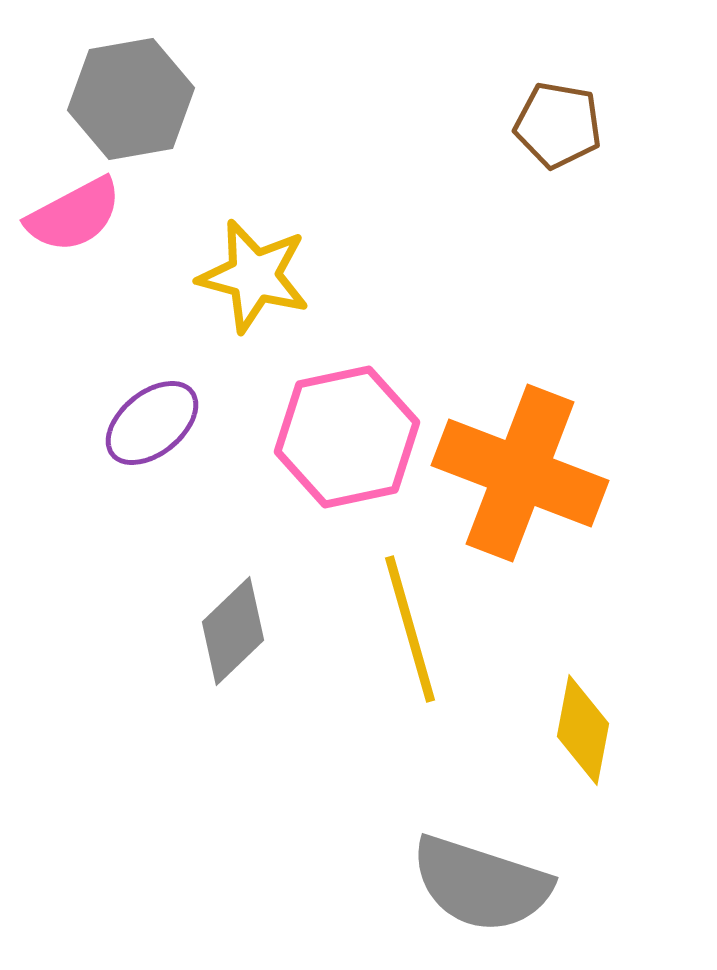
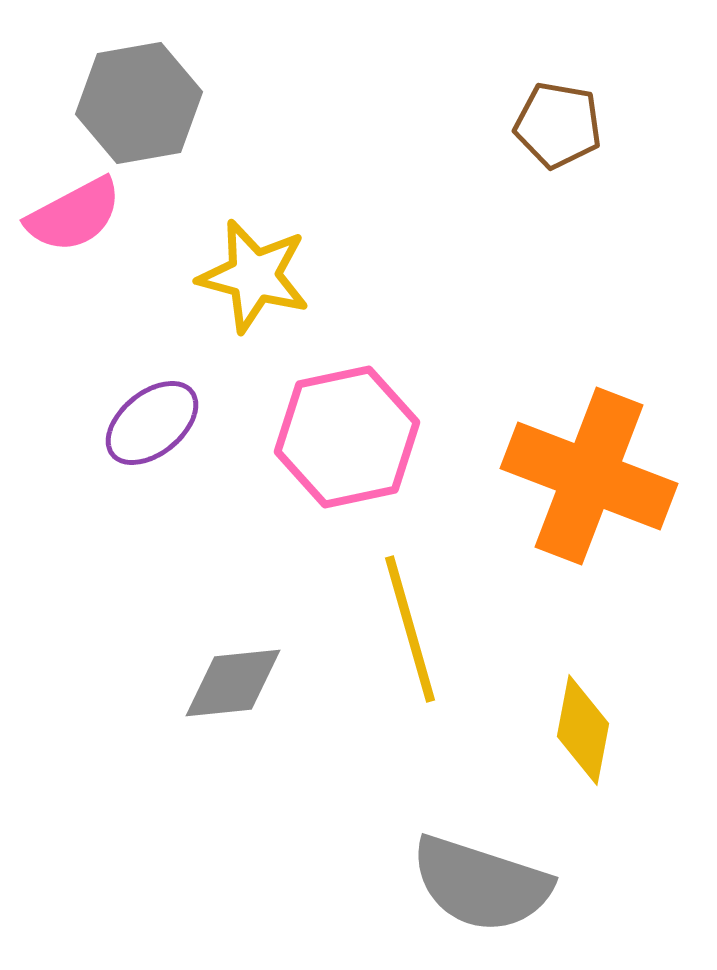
gray hexagon: moved 8 px right, 4 px down
orange cross: moved 69 px right, 3 px down
gray diamond: moved 52 px down; rotated 38 degrees clockwise
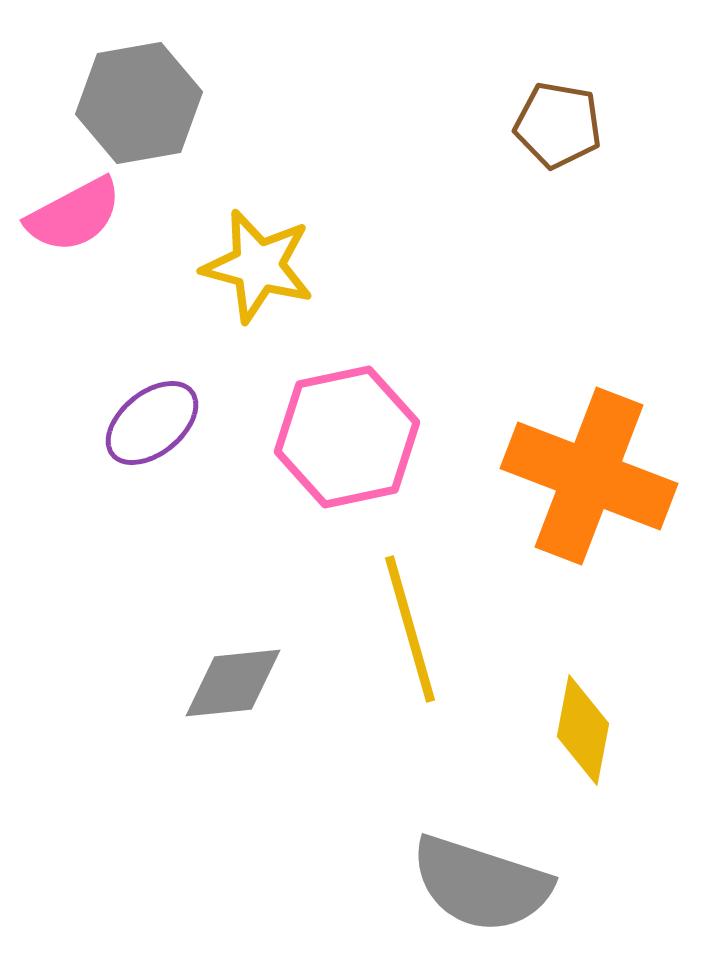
yellow star: moved 4 px right, 10 px up
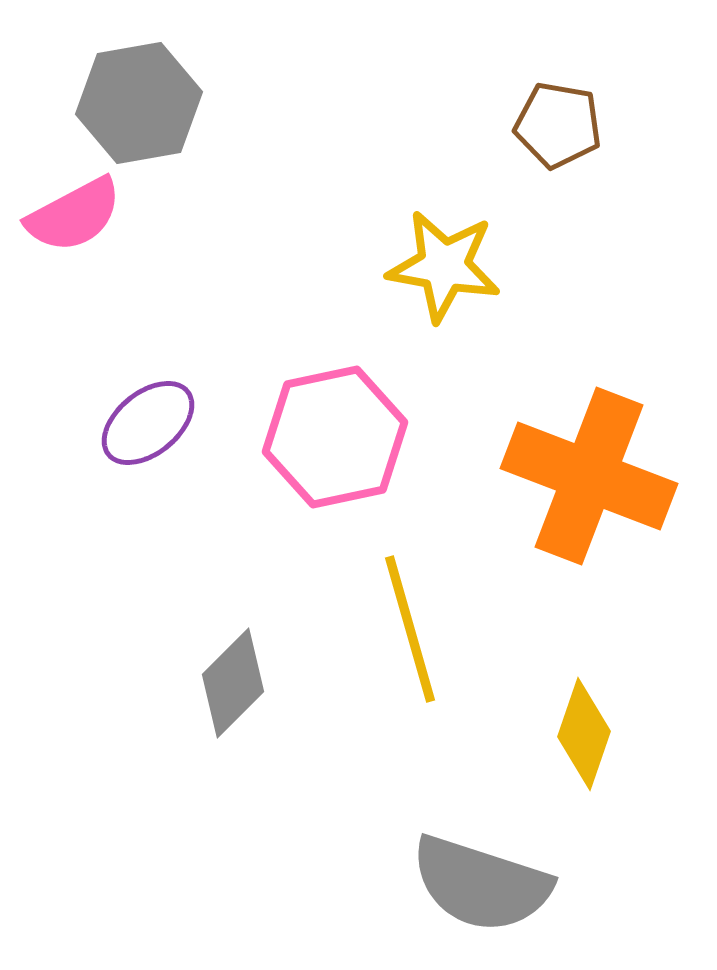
yellow star: moved 186 px right; rotated 5 degrees counterclockwise
purple ellipse: moved 4 px left
pink hexagon: moved 12 px left
gray diamond: rotated 39 degrees counterclockwise
yellow diamond: moved 1 px right, 4 px down; rotated 8 degrees clockwise
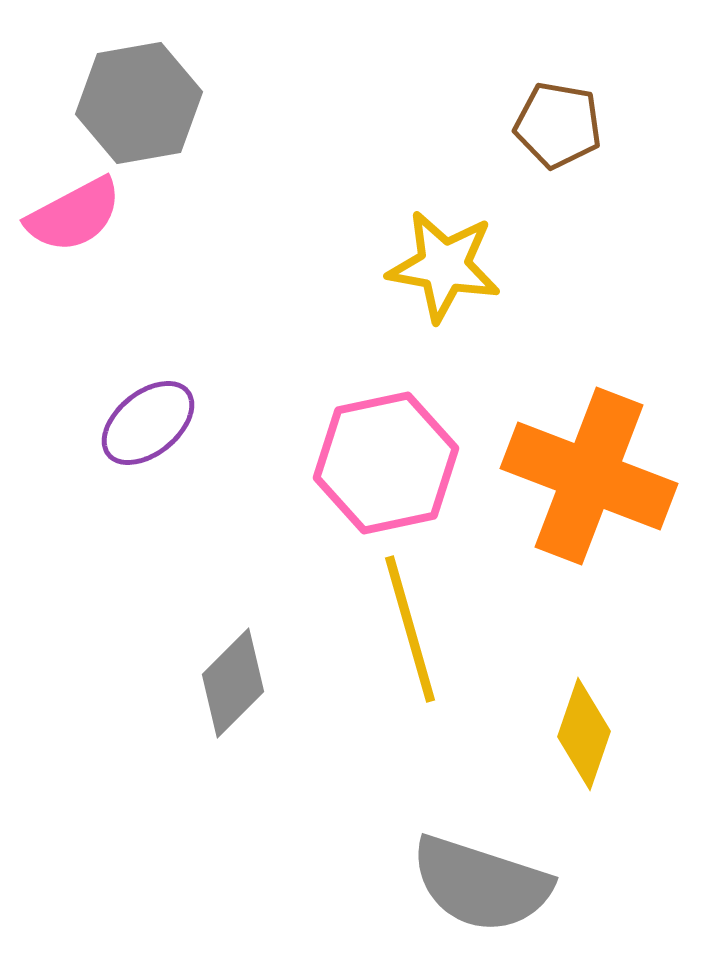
pink hexagon: moved 51 px right, 26 px down
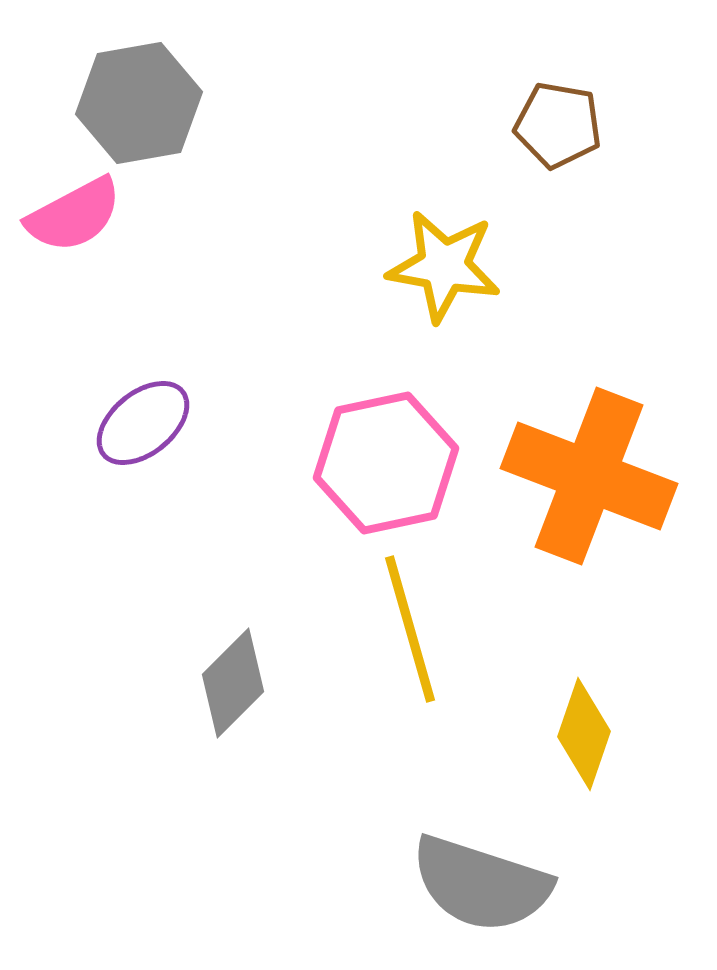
purple ellipse: moved 5 px left
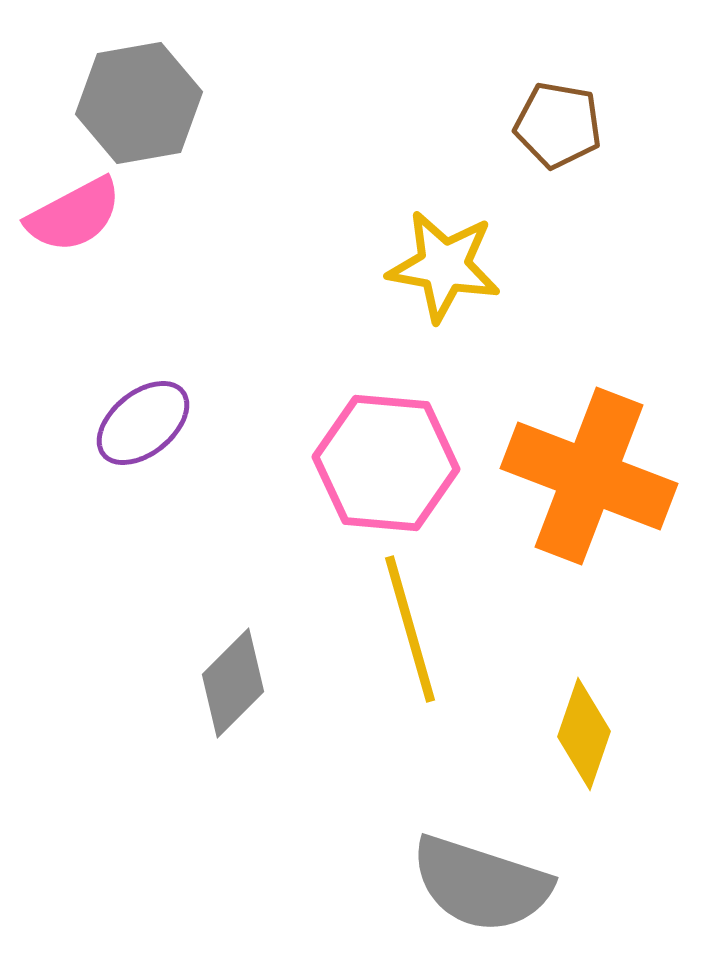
pink hexagon: rotated 17 degrees clockwise
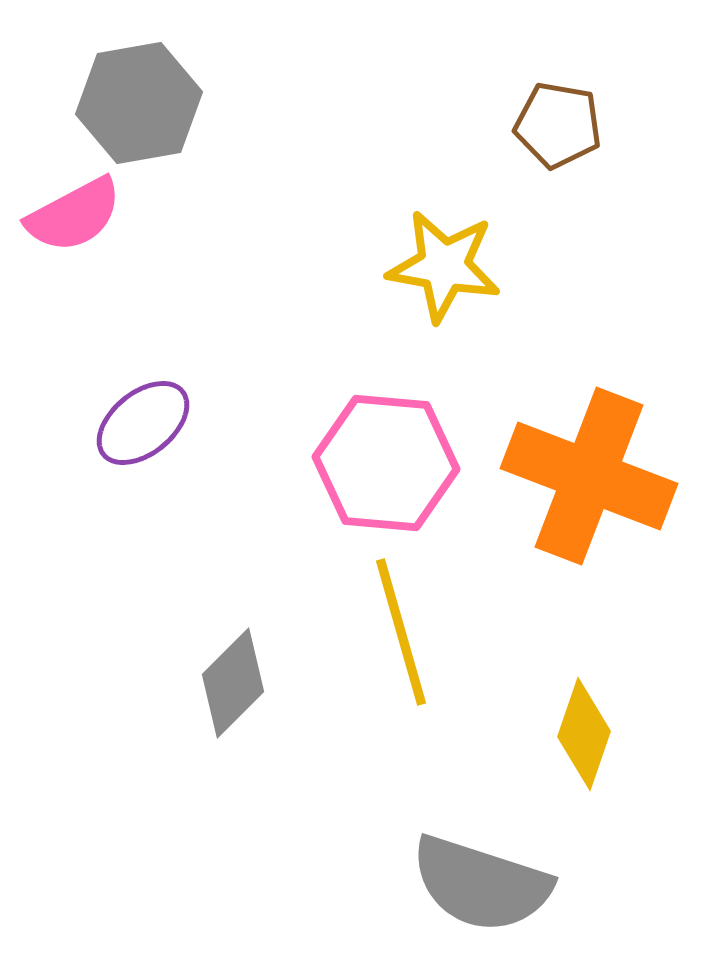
yellow line: moved 9 px left, 3 px down
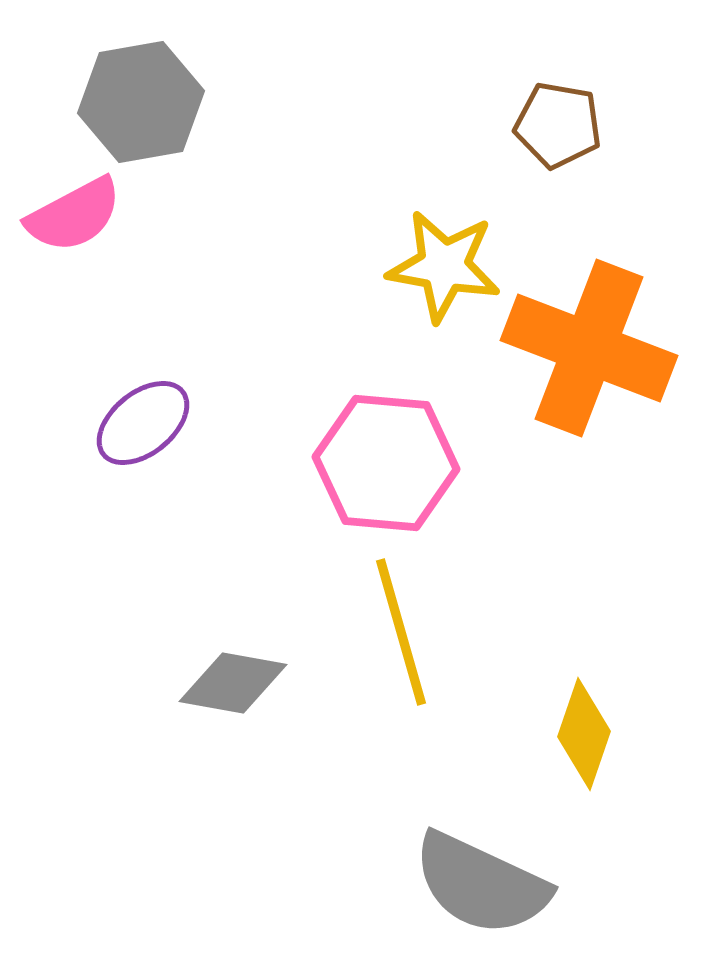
gray hexagon: moved 2 px right, 1 px up
orange cross: moved 128 px up
gray diamond: rotated 55 degrees clockwise
gray semicircle: rotated 7 degrees clockwise
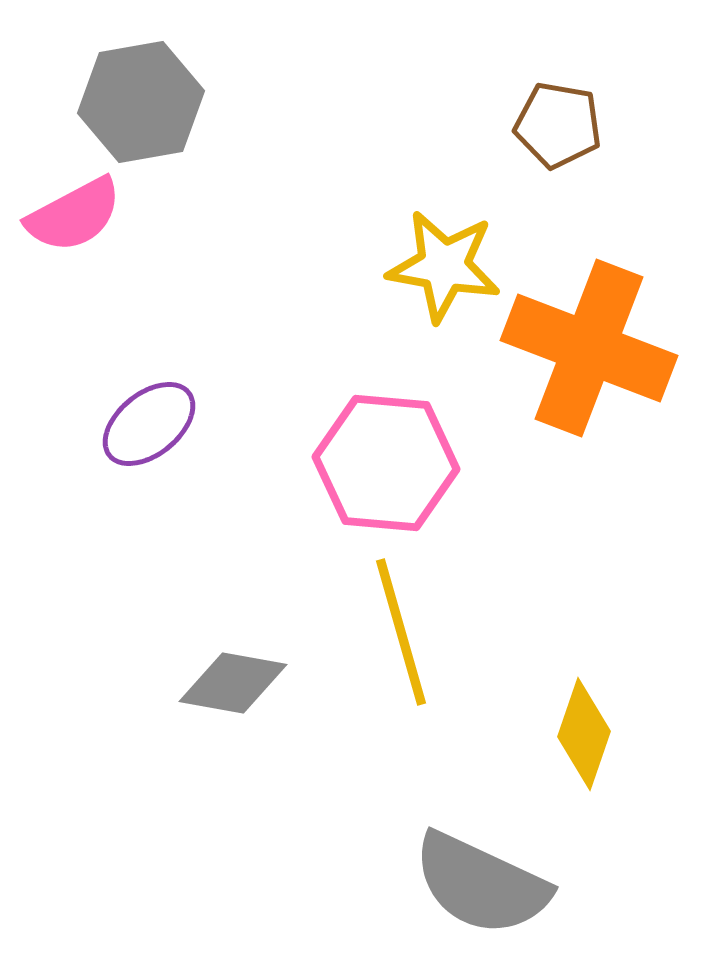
purple ellipse: moved 6 px right, 1 px down
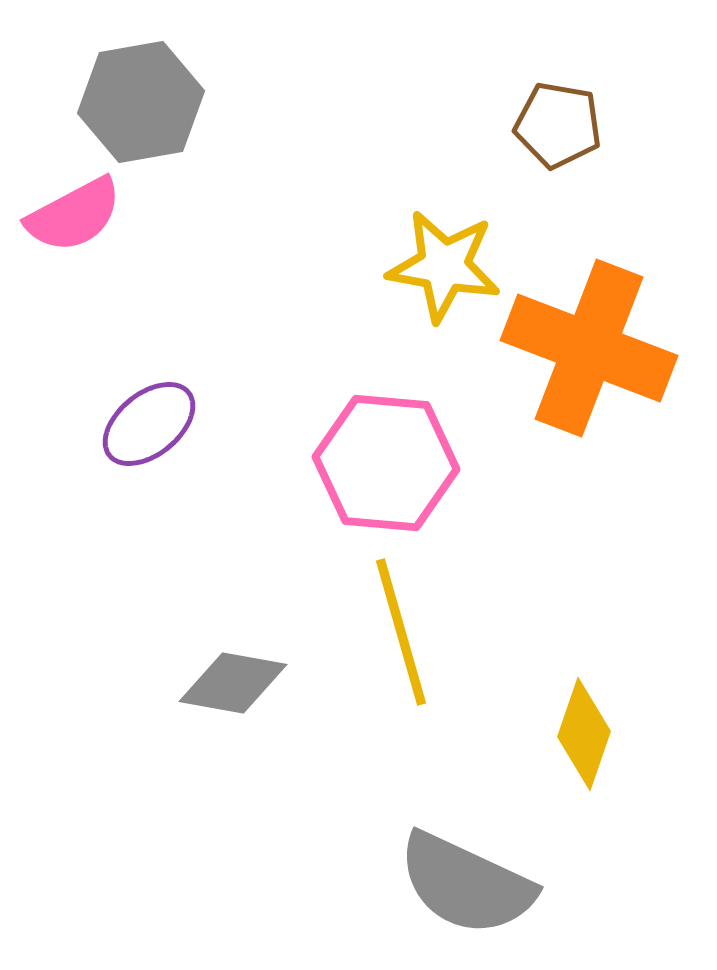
gray semicircle: moved 15 px left
